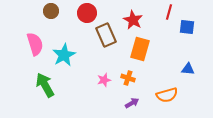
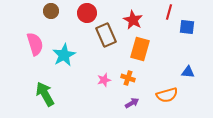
blue triangle: moved 3 px down
green arrow: moved 9 px down
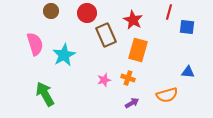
orange rectangle: moved 2 px left, 1 px down
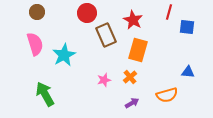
brown circle: moved 14 px left, 1 px down
orange cross: moved 2 px right, 1 px up; rotated 32 degrees clockwise
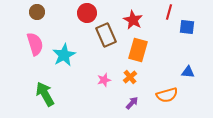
purple arrow: rotated 16 degrees counterclockwise
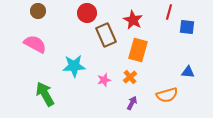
brown circle: moved 1 px right, 1 px up
pink semicircle: rotated 45 degrees counterclockwise
cyan star: moved 10 px right, 11 px down; rotated 25 degrees clockwise
purple arrow: rotated 16 degrees counterclockwise
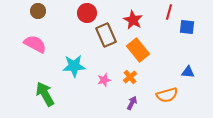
orange rectangle: rotated 55 degrees counterclockwise
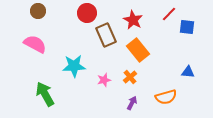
red line: moved 2 px down; rotated 28 degrees clockwise
orange semicircle: moved 1 px left, 2 px down
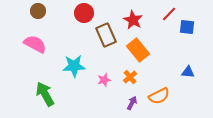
red circle: moved 3 px left
orange semicircle: moved 7 px left, 1 px up; rotated 10 degrees counterclockwise
